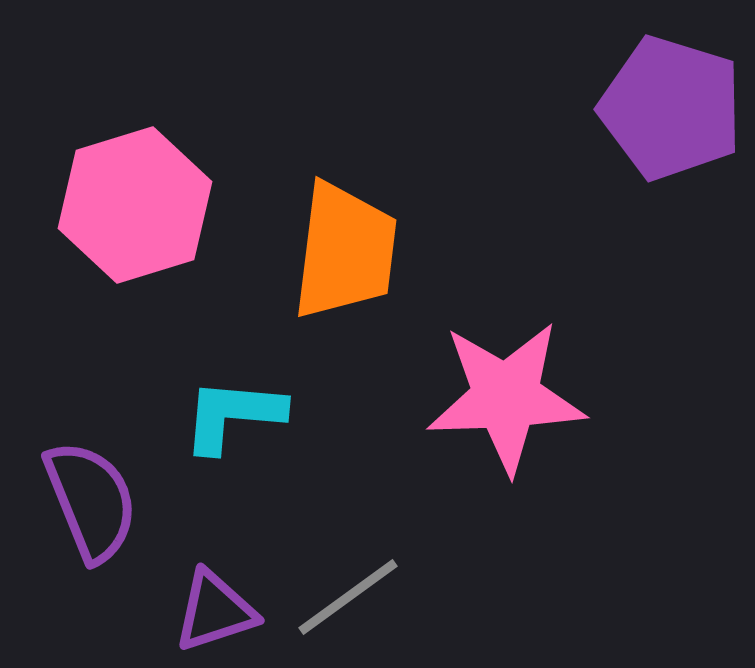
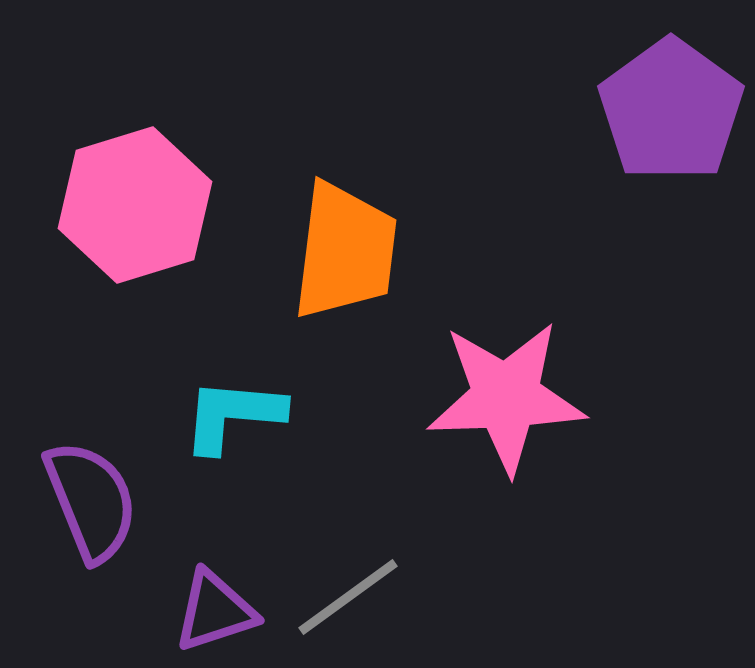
purple pentagon: moved 2 px down; rotated 19 degrees clockwise
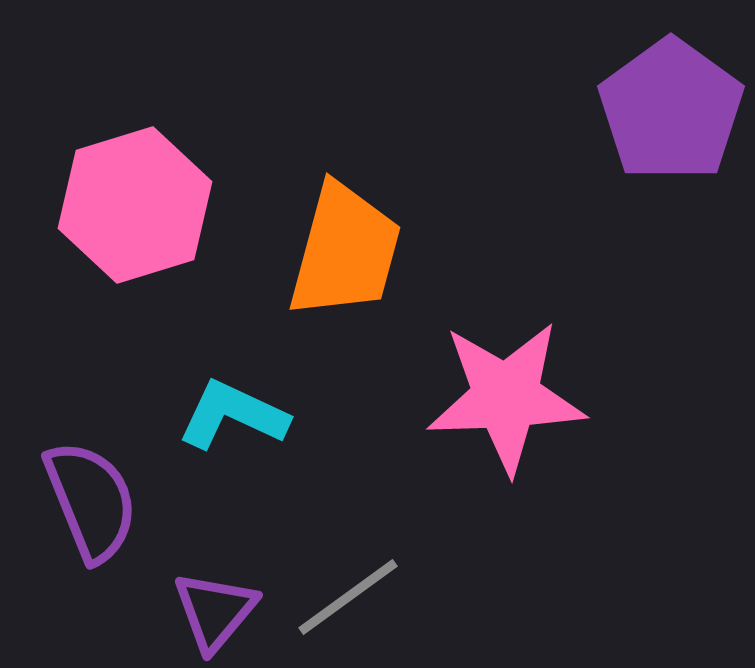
orange trapezoid: rotated 8 degrees clockwise
cyan L-shape: rotated 20 degrees clockwise
purple triangle: rotated 32 degrees counterclockwise
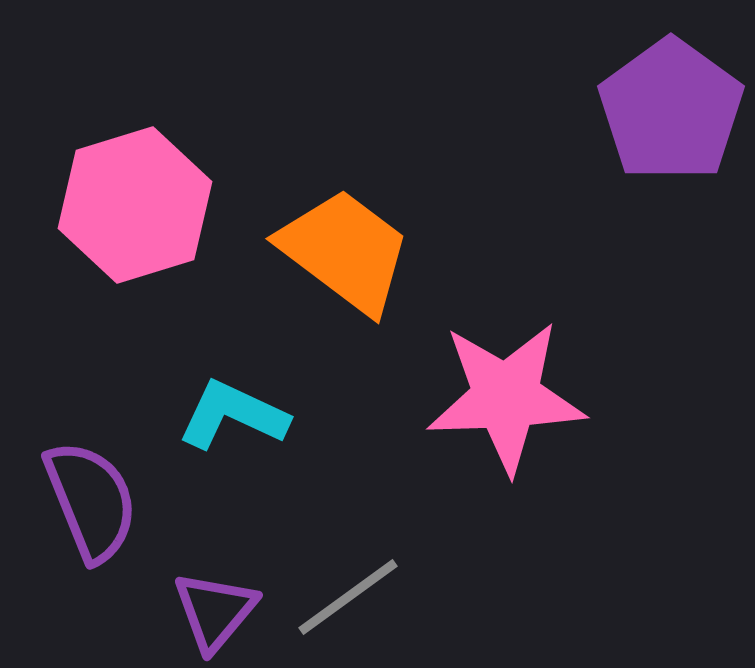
orange trapezoid: rotated 68 degrees counterclockwise
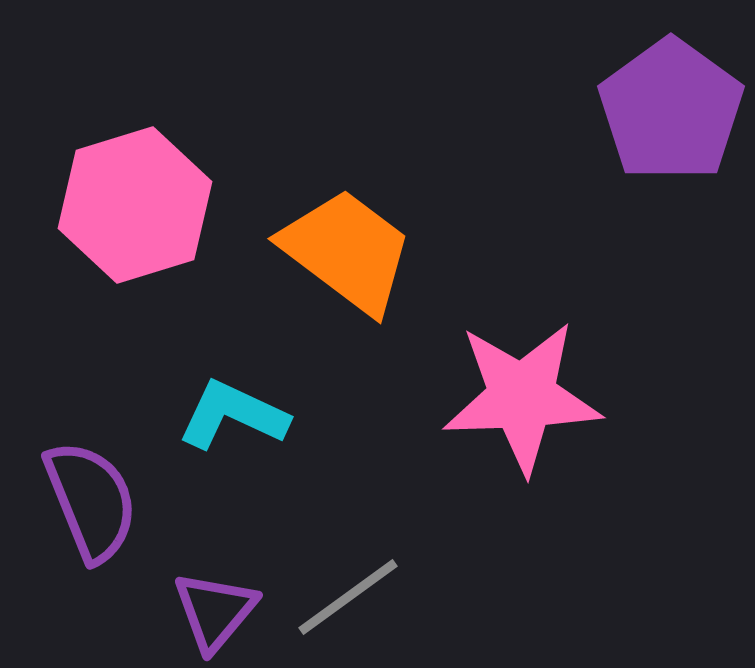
orange trapezoid: moved 2 px right
pink star: moved 16 px right
